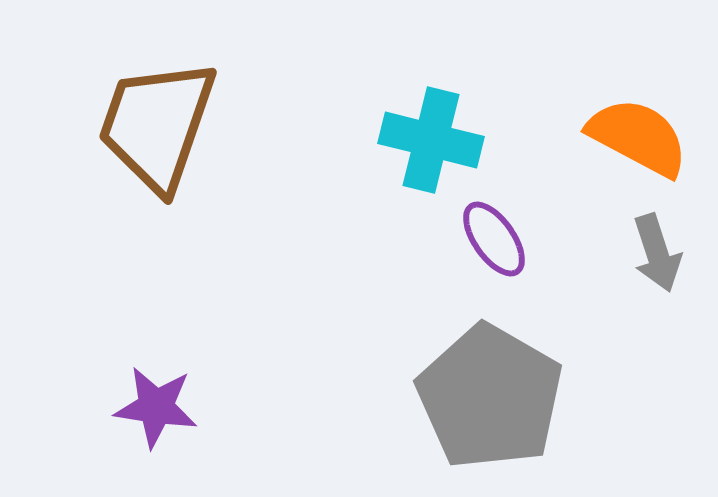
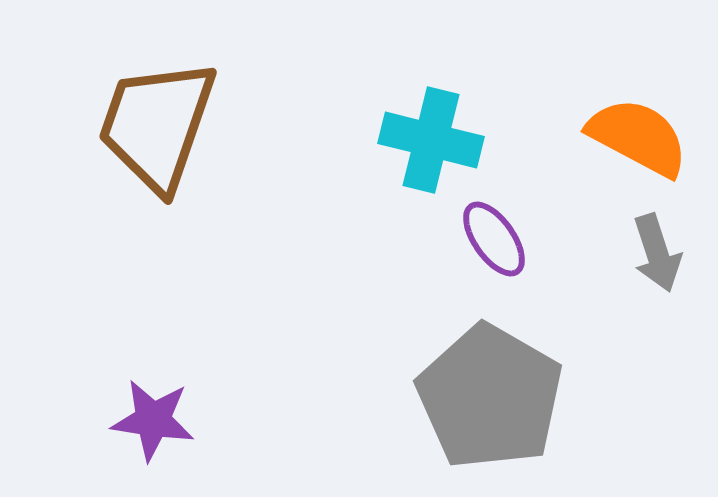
purple star: moved 3 px left, 13 px down
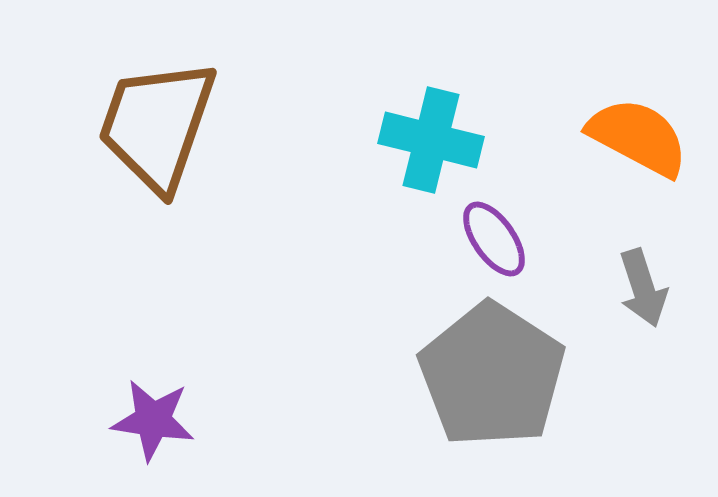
gray arrow: moved 14 px left, 35 px down
gray pentagon: moved 2 px right, 22 px up; rotated 3 degrees clockwise
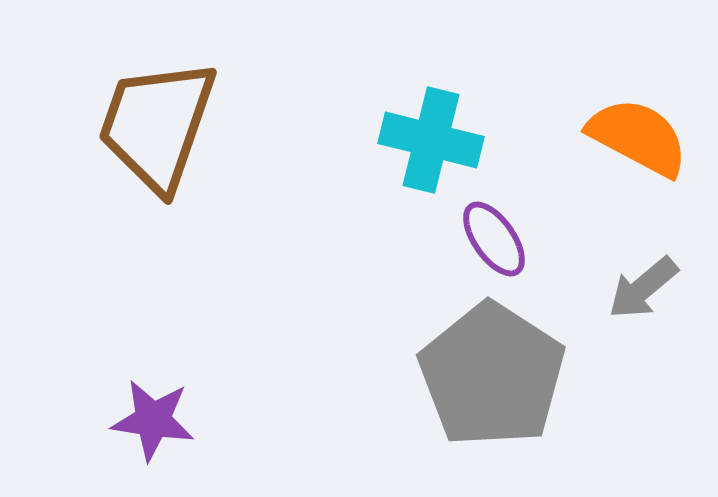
gray arrow: rotated 68 degrees clockwise
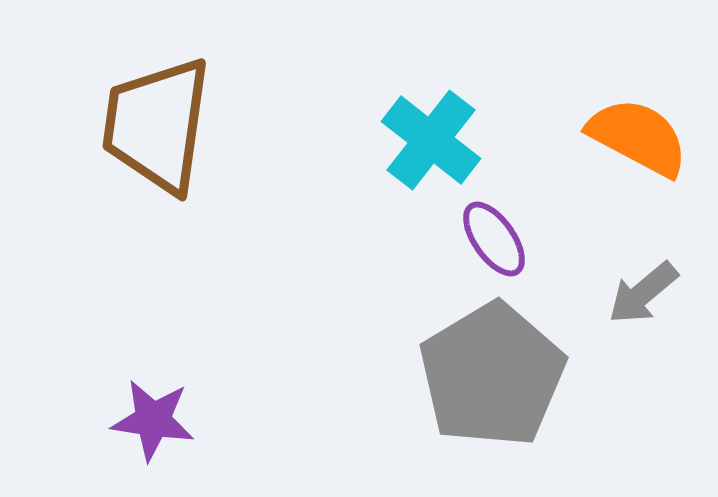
brown trapezoid: rotated 11 degrees counterclockwise
cyan cross: rotated 24 degrees clockwise
gray arrow: moved 5 px down
gray pentagon: rotated 8 degrees clockwise
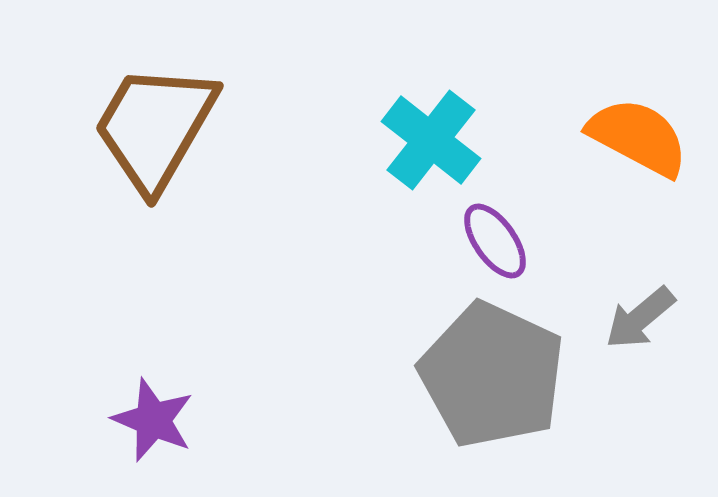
brown trapezoid: moved 2 px left, 2 px down; rotated 22 degrees clockwise
purple ellipse: moved 1 px right, 2 px down
gray arrow: moved 3 px left, 25 px down
gray pentagon: rotated 16 degrees counterclockwise
purple star: rotated 14 degrees clockwise
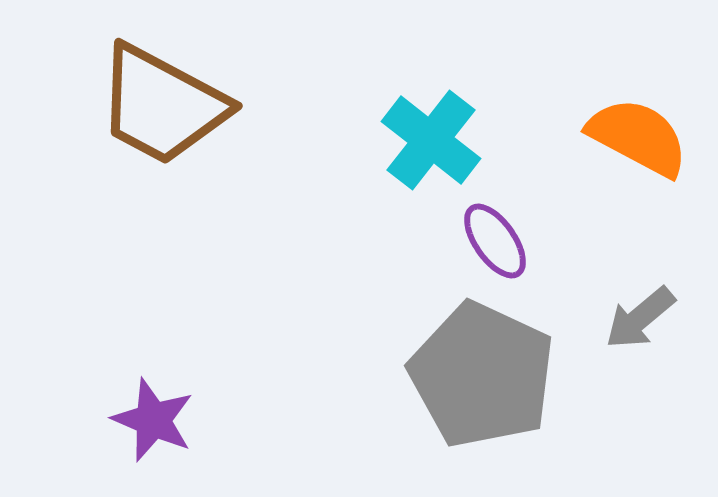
brown trapezoid: moved 7 px right, 22 px up; rotated 92 degrees counterclockwise
gray pentagon: moved 10 px left
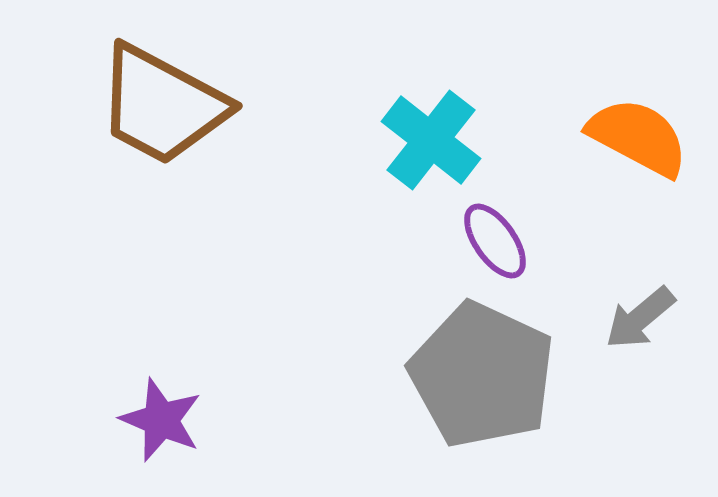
purple star: moved 8 px right
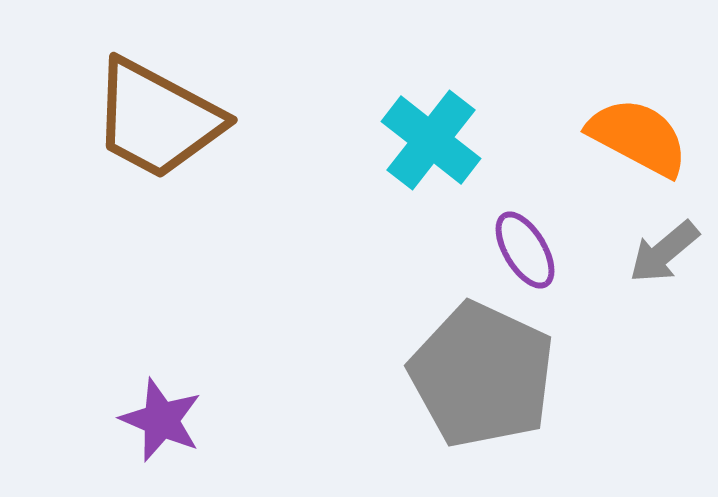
brown trapezoid: moved 5 px left, 14 px down
purple ellipse: moved 30 px right, 9 px down; rotated 4 degrees clockwise
gray arrow: moved 24 px right, 66 px up
